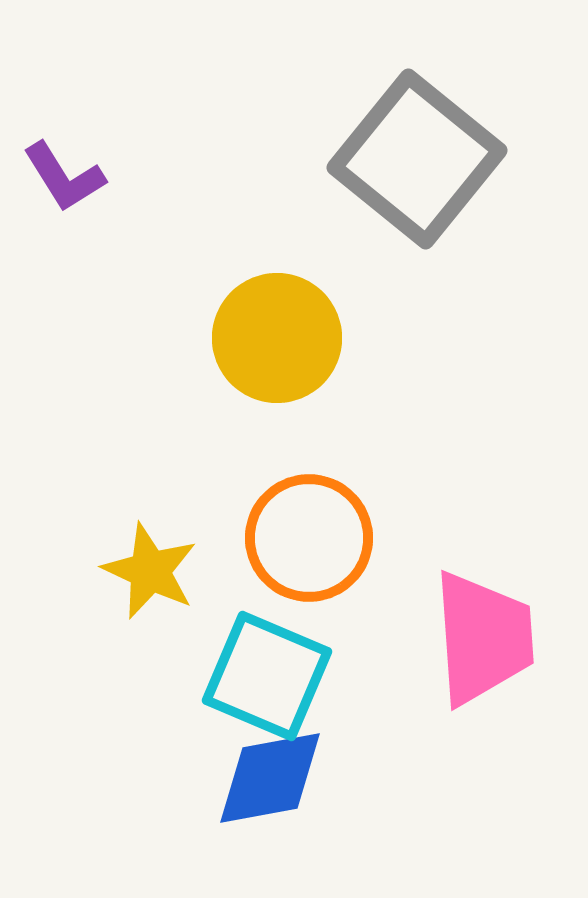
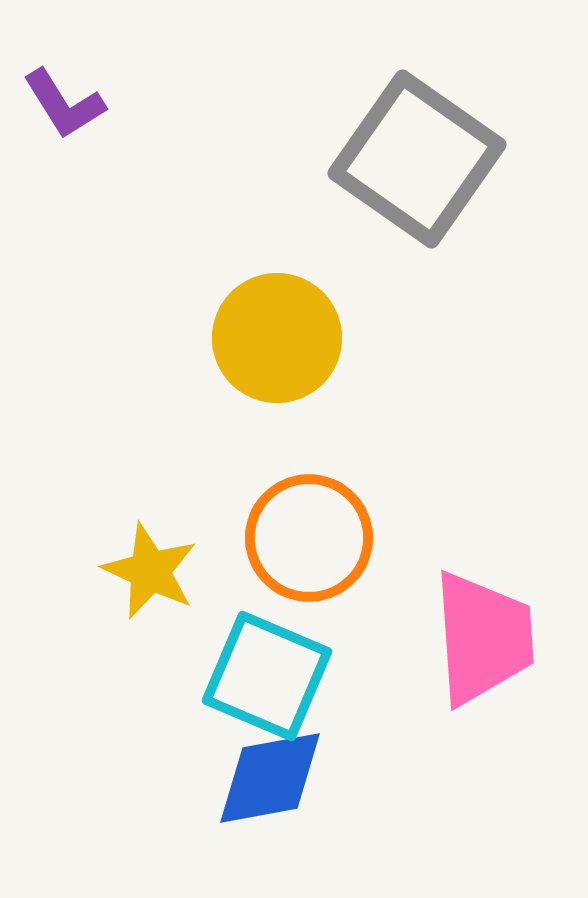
gray square: rotated 4 degrees counterclockwise
purple L-shape: moved 73 px up
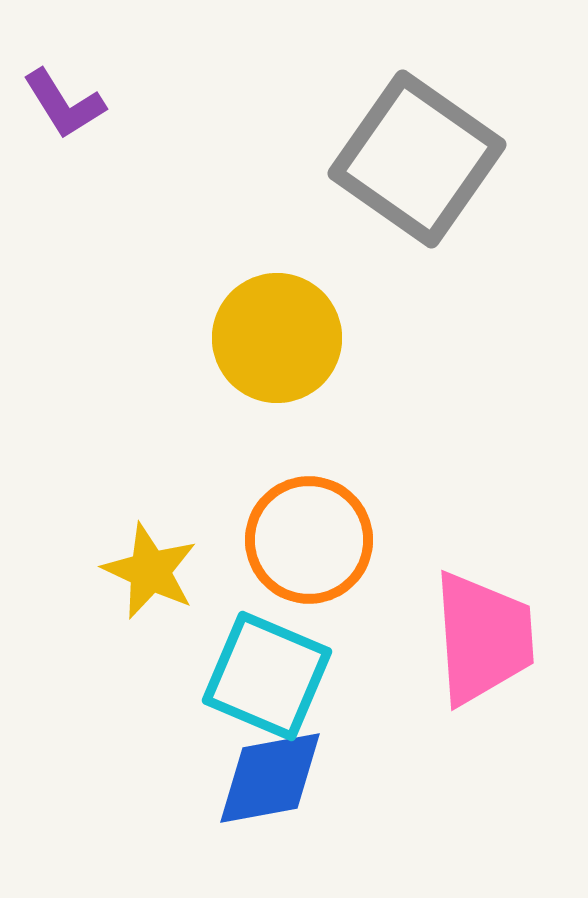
orange circle: moved 2 px down
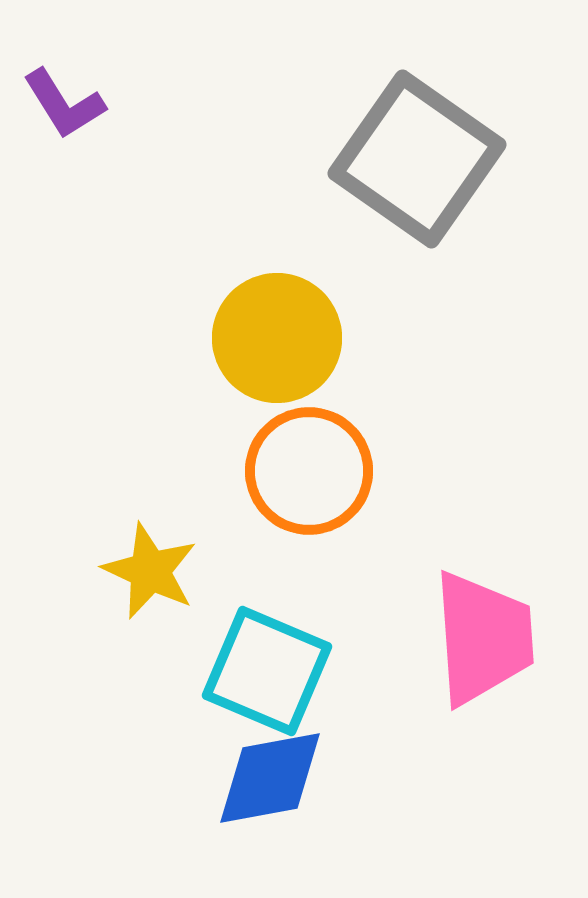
orange circle: moved 69 px up
cyan square: moved 5 px up
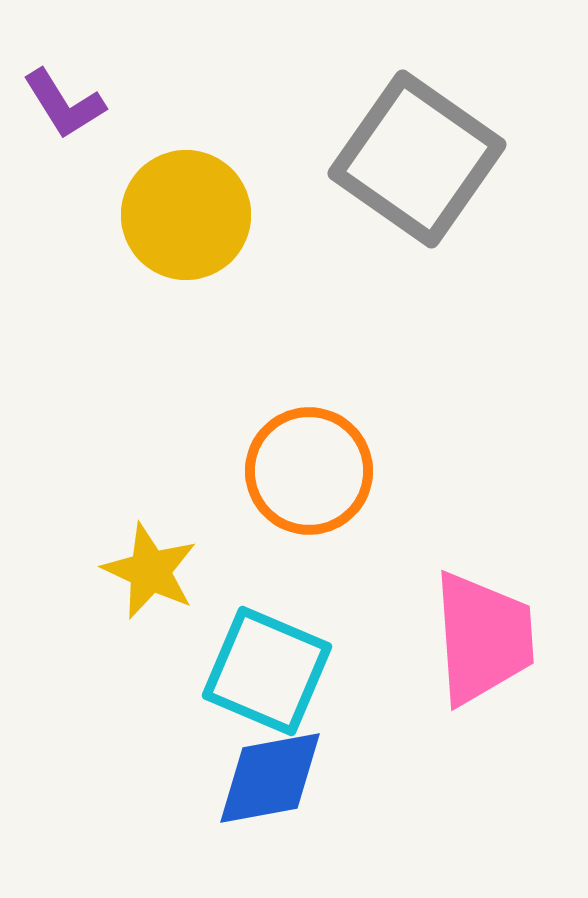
yellow circle: moved 91 px left, 123 px up
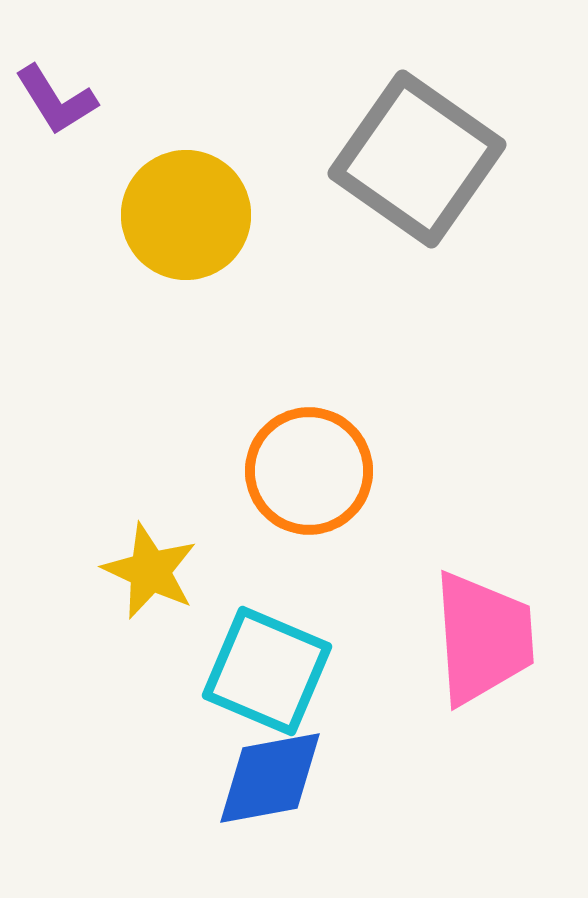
purple L-shape: moved 8 px left, 4 px up
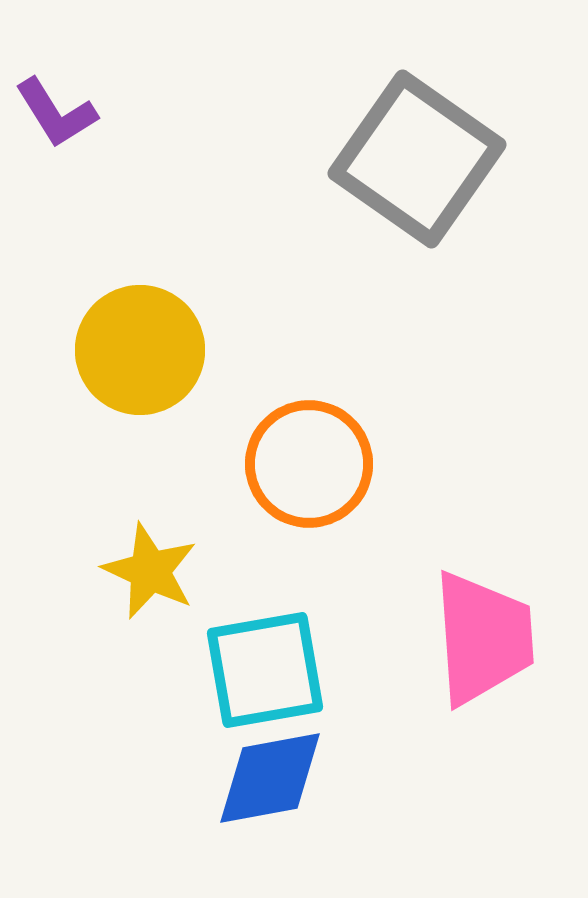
purple L-shape: moved 13 px down
yellow circle: moved 46 px left, 135 px down
orange circle: moved 7 px up
cyan square: moved 2 px left, 1 px up; rotated 33 degrees counterclockwise
